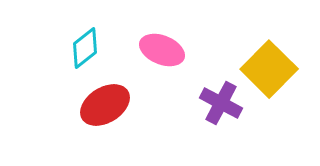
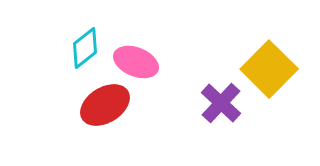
pink ellipse: moved 26 px left, 12 px down
purple cross: rotated 15 degrees clockwise
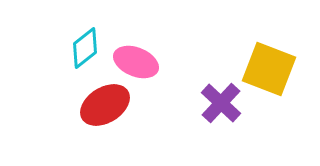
yellow square: rotated 24 degrees counterclockwise
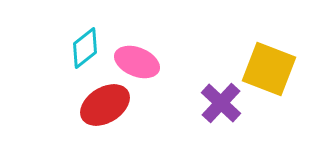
pink ellipse: moved 1 px right
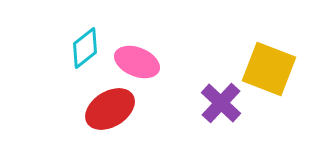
red ellipse: moved 5 px right, 4 px down
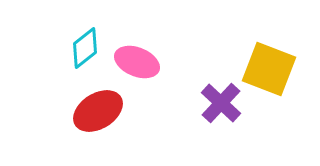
red ellipse: moved 12 px left, 2 px down
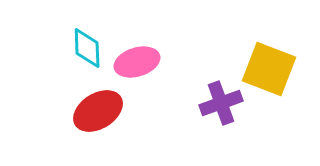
cyan diamond: moved 2 px right; rotated 54 degrees counterclockwise
pink ellipse: rotated 39 degrees counterclockwise
purple cross: rotated 27 degrees clockwise
